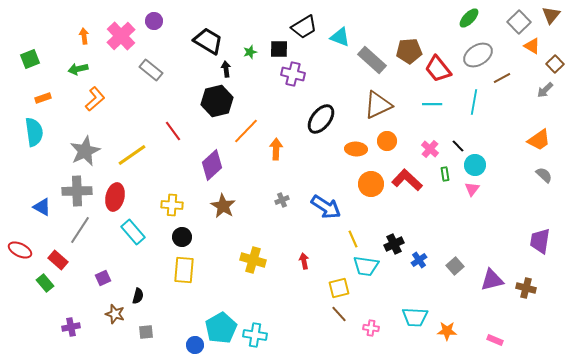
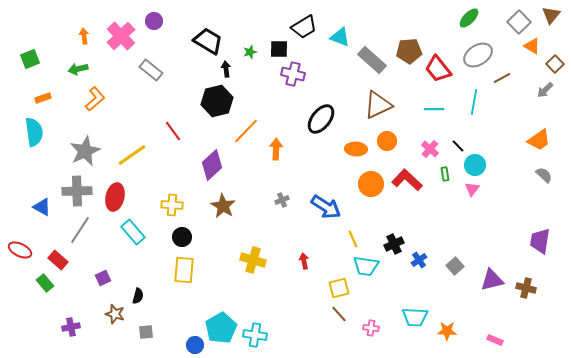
cyan line at (432, 104): moved 2 px right, 5 px down
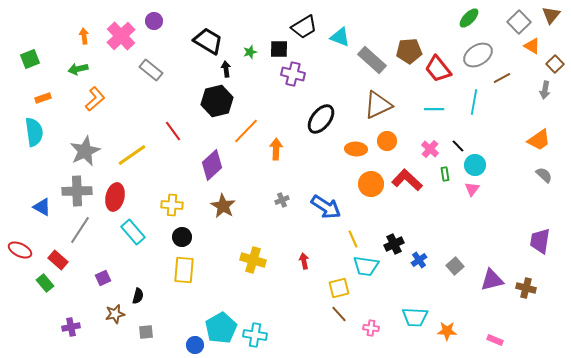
gray arrow at (545, 90): rotated 36 degrees counterclockwise
brown star at (115, 314): rotated 30 degrees counterclockwise
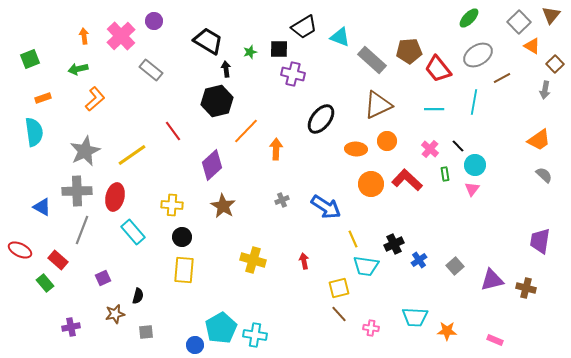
gray line at (80, 230): moved 2 px right; rotated 12 degrees counterclockwise
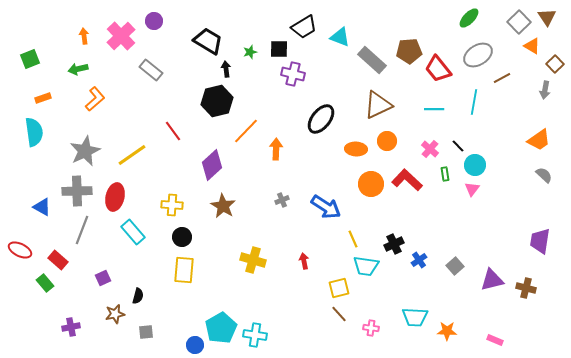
brown triangle at (551, 15): moved 4 px left, 2 px down; rotated 12 degrees counterclockwise
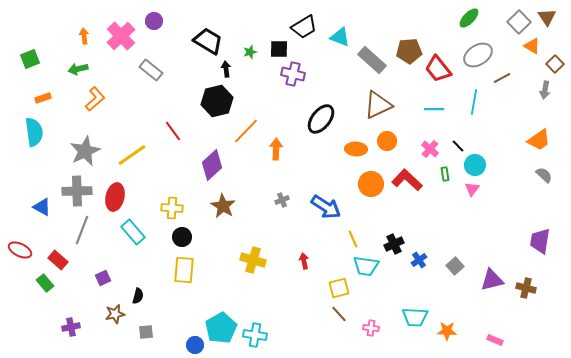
yellow cross at (172, 205): moved 3 px down
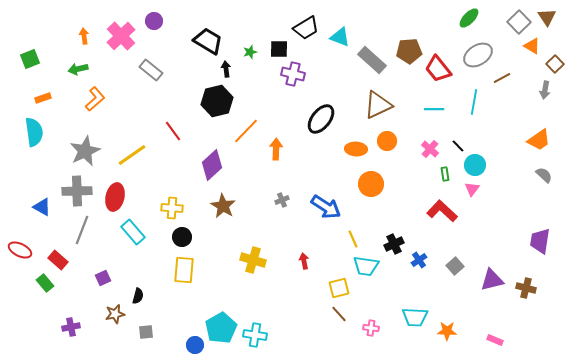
black trapezoid at (304, 27): moved 2 px right, 1 px down
red L-shape at (407, 180): moved 35 px right, 31 px down
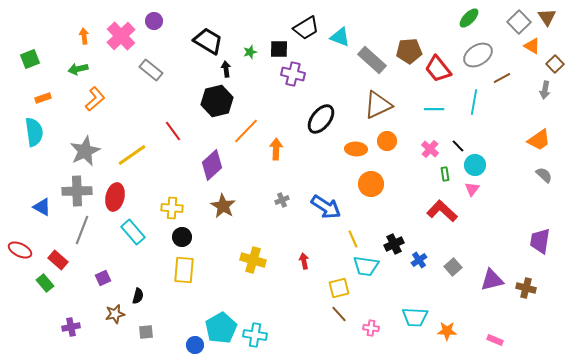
gray square at (455, 266): moved 2 px left, 1 px down
